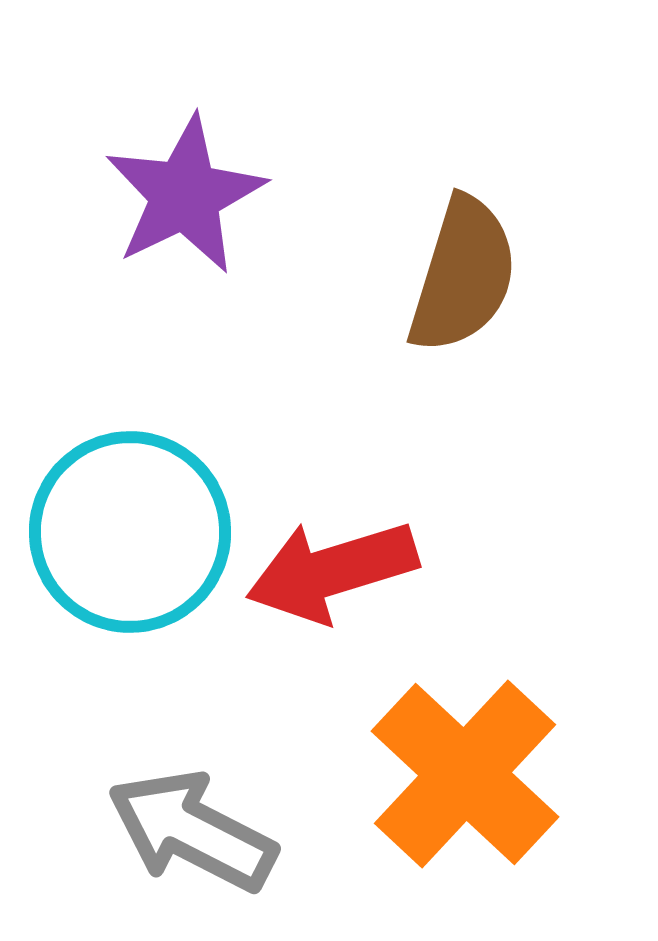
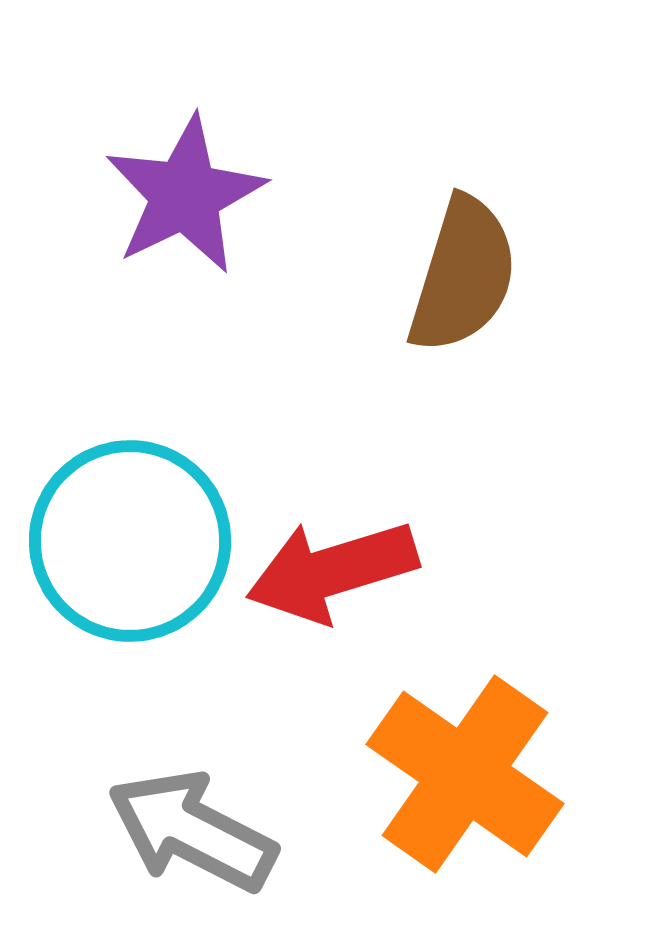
cyan circle: moved 9 px down
orange cross: rotated 8 degrees counterclockwise
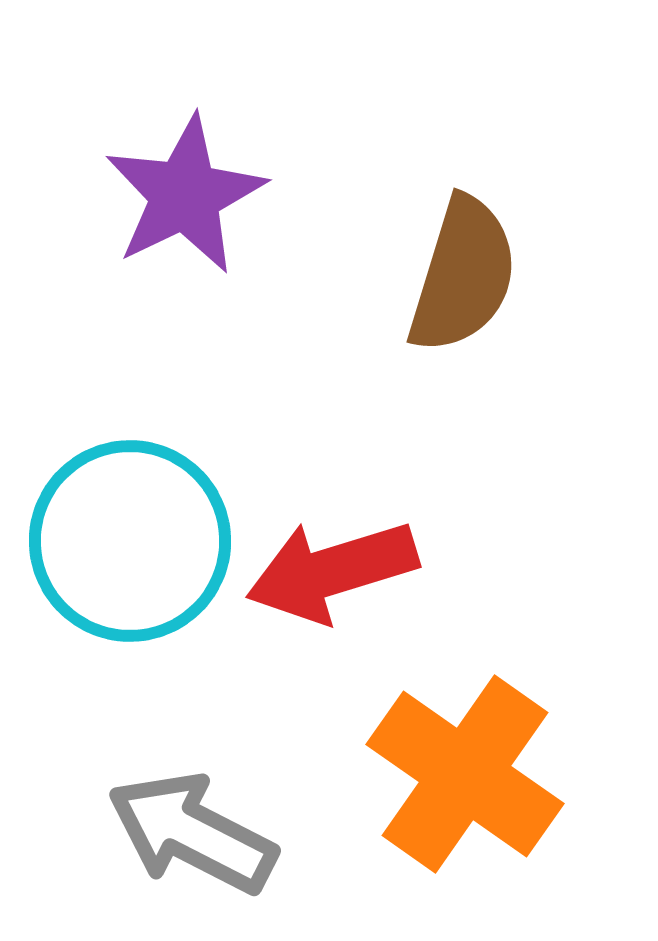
gray arrow: moved 2 px down
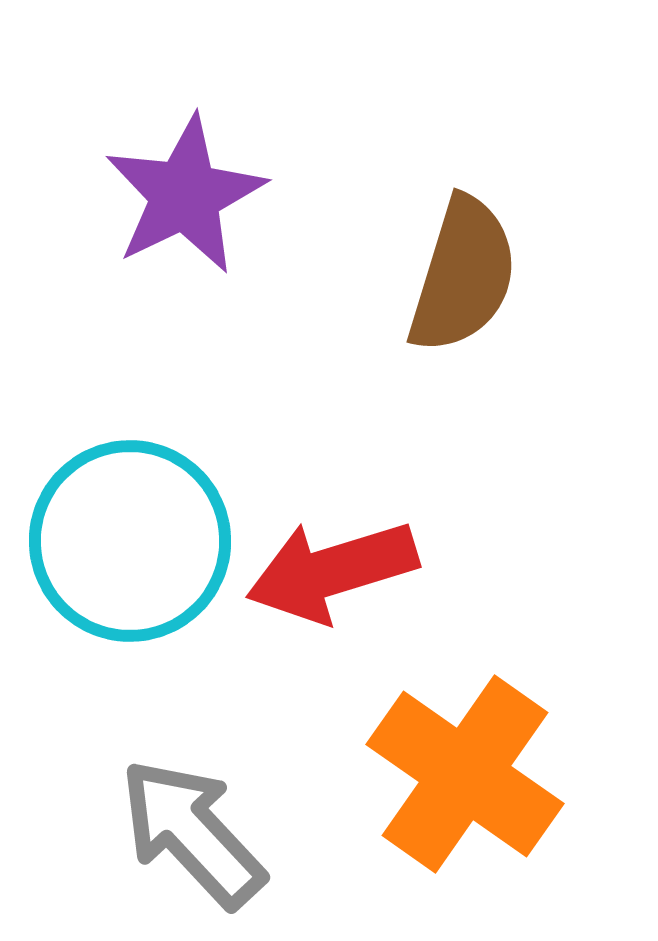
gray arrow: rotated 20 degrees clockwise
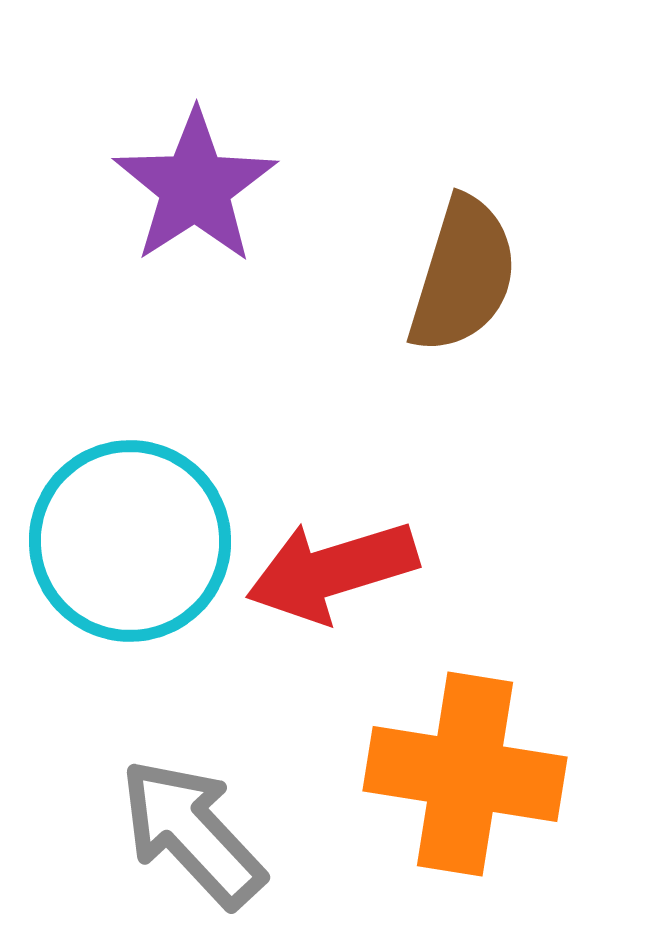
purple star: moved 10 px right, 8 px up; rotated 7 degrees counterclockwise
orange cross: rotated 26 degrees counterclockwise
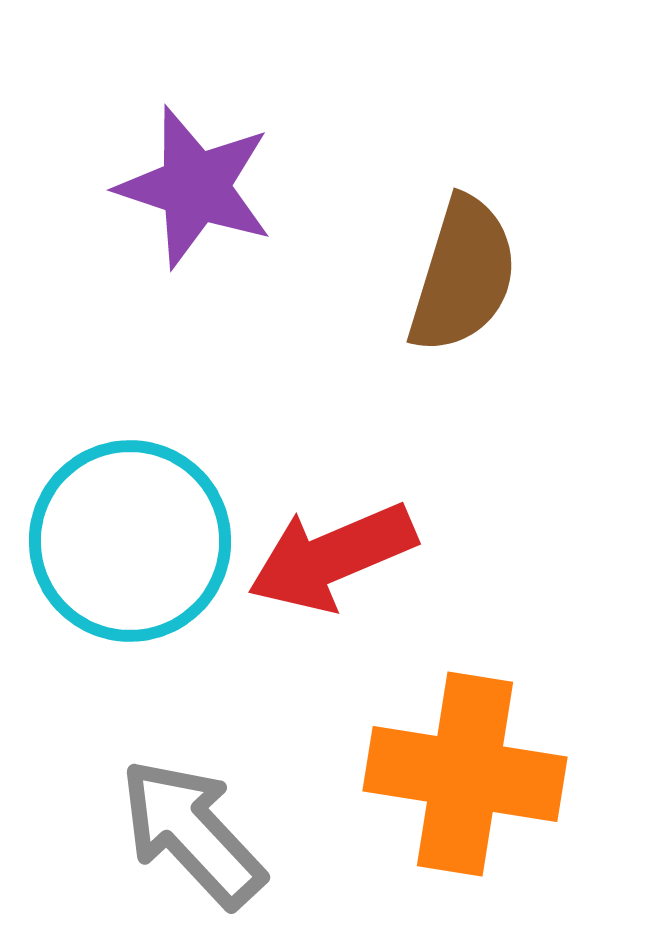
purple star: rotated 21 degrees counterclockwise
red arrow: moved 14 px up; rotated 6 degrees counterclockwise
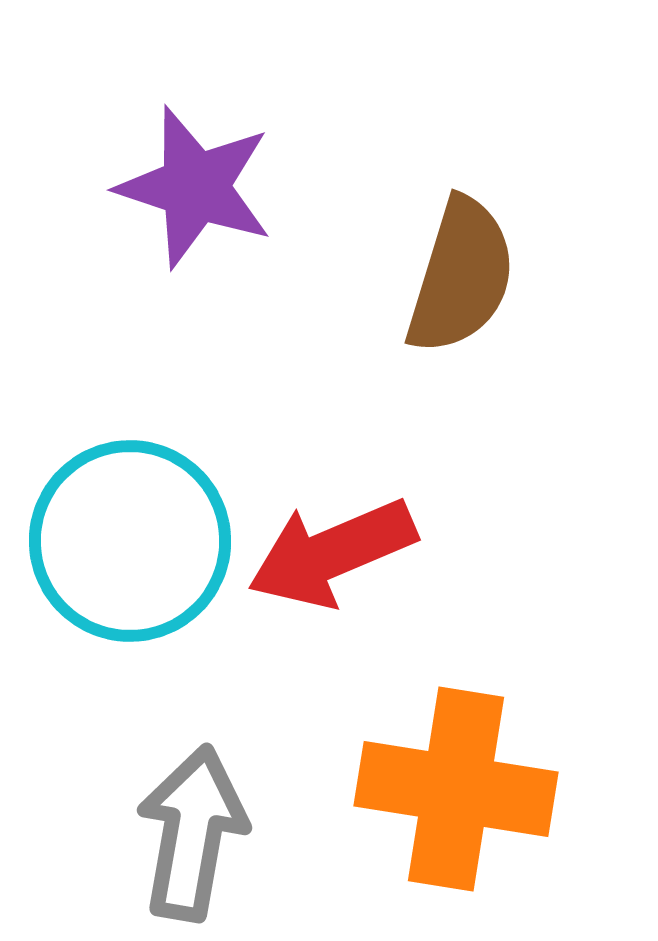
brown semicircle: moved 2 px left, 1 px down
red arrow: moved 4 px up
orange cross: moved 9 px left, 15 px down
gray arrow: rotated 53 degrees clockwise
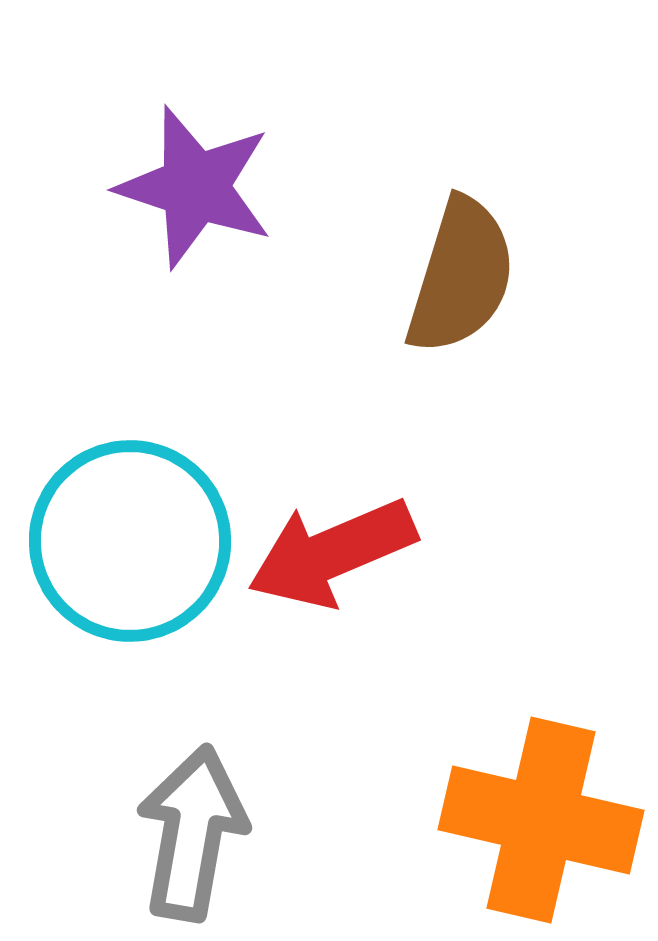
orange cross: moved 85 px right, 31 px down; rotated 4 degrees clockwise
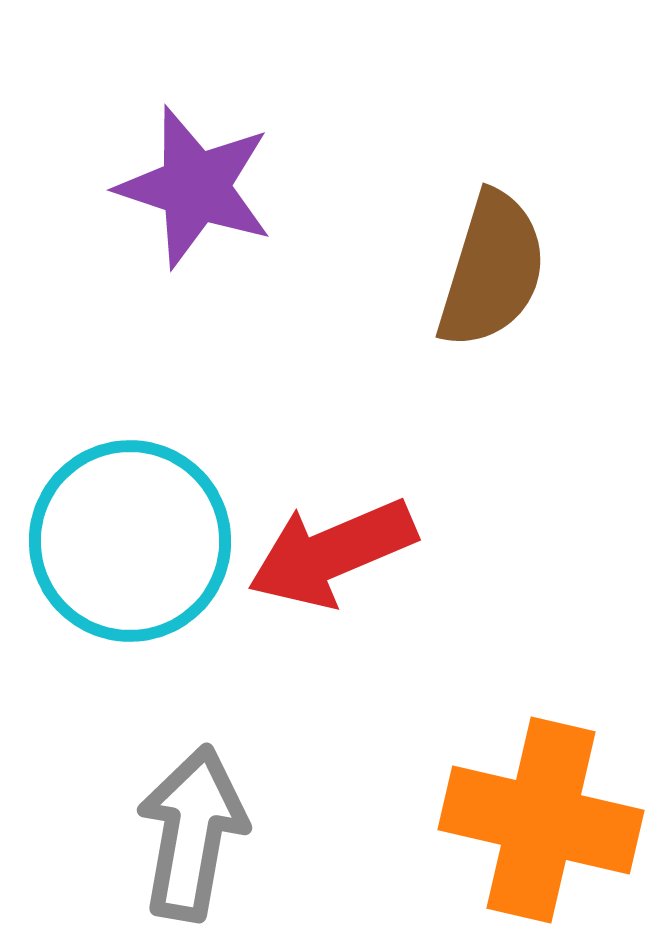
brown semicircle: moved 31 px right, 6 px up
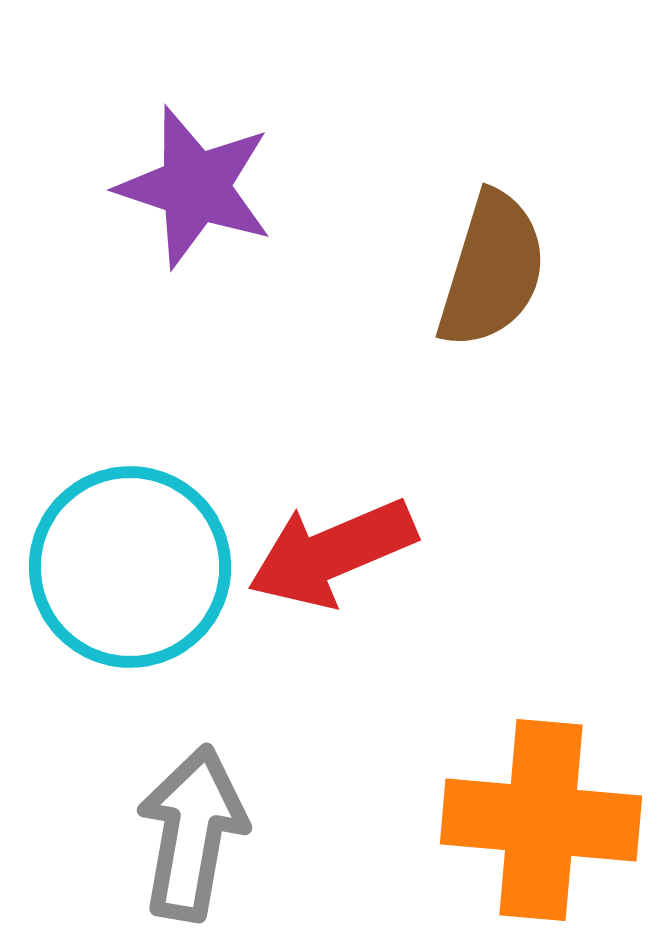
cyan circle: moved 26 px down
orange cross: rotated 8 degrees counterclockwise
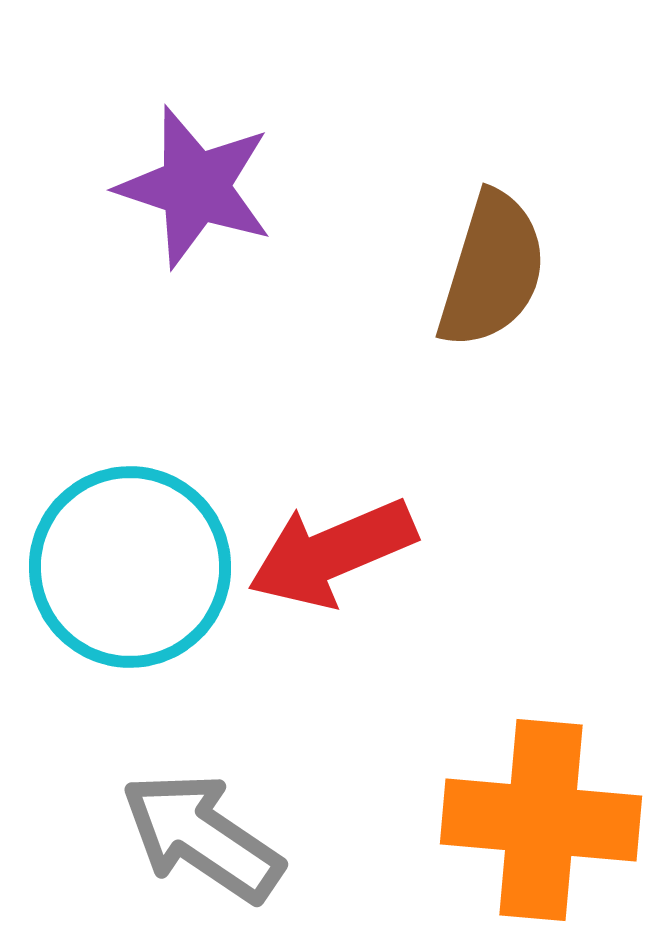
gray arrow: moved 10 px right, 4 px down; rotated 66 degrees counterclockwise
